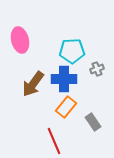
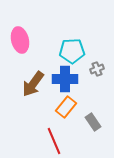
blue cross: moved 1 px right
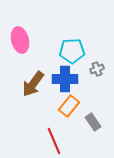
orange rectangle: moved 3 px right, 1 px up
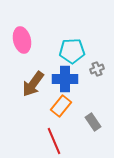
pink ellipse: moved 2 px right
orange rectangle: moved 8 px left
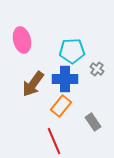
gray cross: rotated 32 degrees counterclockwise
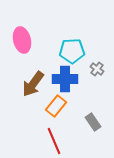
orange rectangle: moved 5 px left
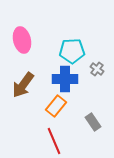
brown arrow: moved 10 px left, 1 px down
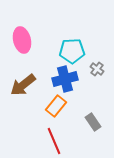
blue cross: rotated 15 degrees counterclockwise
brown arrow: rotated 16 degrees clockwise
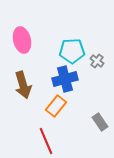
gray cross: moved 8 px up
brown arrow: rotated 68 degrees counterclockwise
gray rectangle: moved 7 px right
red line: moved 8 px left
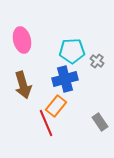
red line: moved 18 px up
